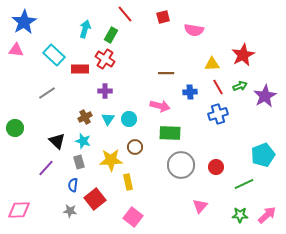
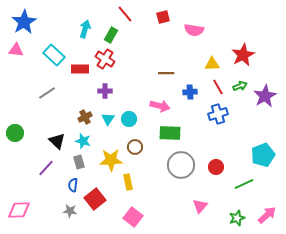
green circle at (15, 128): moved 5 px down
green star at (240, 215): moved 3 px left, 3 px down; rotated 21 degrees counterclockwise
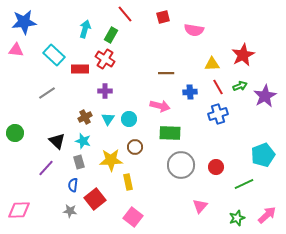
blue star at (24, 22): rotated 25 degrees clockwise
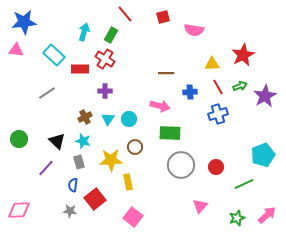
cyan arrow at (85, 29): moved 1 px left, 3 px down
green circle at (15, 133): moved 4 px right, 6 px down
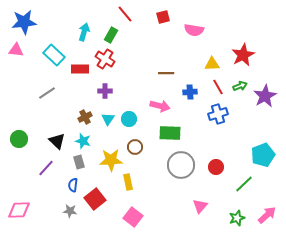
green line at (244, 184): rotated 18 degrees counterclockwise
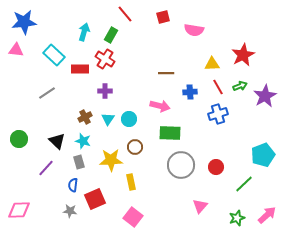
yellow rectangle at (128, 182): moved 3 px right
red square at (95, 199): rotated 15 degrees clockwise
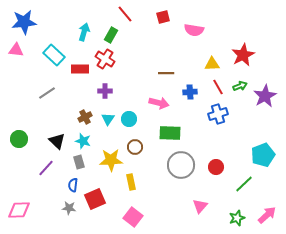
pink arrow at (160, 106): moved 1 px left, 3 px up
gray star at (70, 211): moved 1 px left, 3 px up
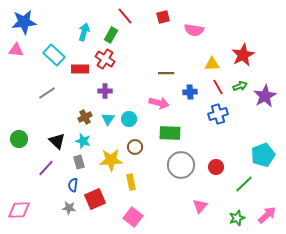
red line at (125, 14): moved 2 px down
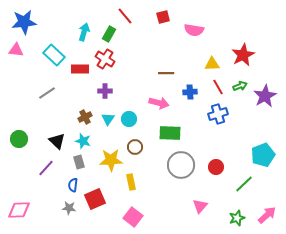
green rectangle at (111, 35): moved 2 px left, 1 px up
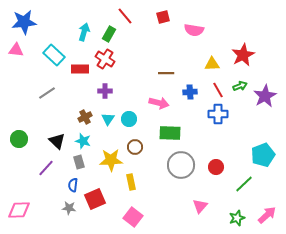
red line at (218, 87): moved 3 px down
blue cross at (218, 114): rotated 18 degrees clockwise
